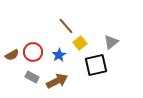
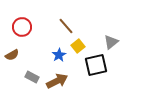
yellow square: moved 2 px left, 3 px down
red circle: moved 11 px left, 25 px up
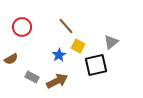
yellow square: rotated 24 degrees counterclockwise
brown semicircle: moved 1 px left, 4 px down
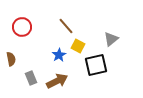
gray triangle: moved 3 px up
brown semicircle: rotated 72 degrees counterclockwise
gray rectangle: moved 1 px left, 1 px down; rotated 40 degrees clockwise
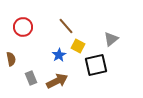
red circle: moved 1 px right
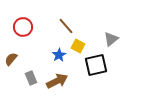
brown semicircle: rotated 128 degrees counterclockwise
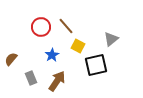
red circle: moved 18 px right
blue star: moved 7 px left
brown arrow: rotated 30 degrees counterclockwise
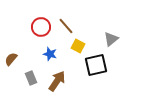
blue star: moved 2 px left, 1 px up; rotated 24 degrees counterclockwise
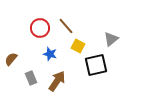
red circle: moved 1 px left, 1 px down
